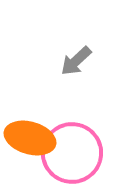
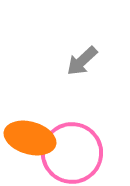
gray arrow: moved 6 px right
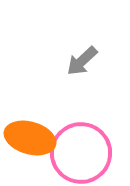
pink circle: moved 9 px right
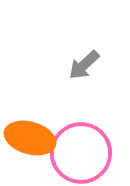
gray arrow: moved 2 px right, 4 px down
